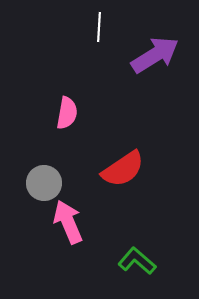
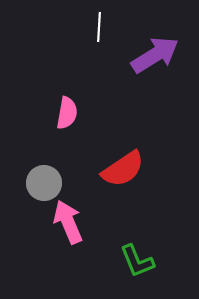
green L-shape: rotated 153 degrees counterclockwise
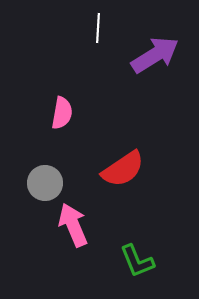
white line: moved 1 px left, 1 px down
pink semicircle: moved 5 px left
gray circle: moved 1 px right
pink arrow: moved 5 px right, 3 px down
